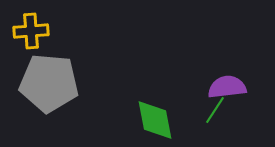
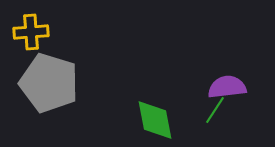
yellow cross: moved 1 px down
gray pentagon: rotated 12 degrees clockwise
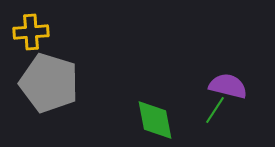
purple semicircle: moved 1 px right, 1 px up; rotated 21 degrees clockwise
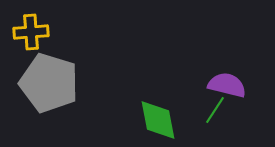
purple semicircle: moved 1 px left, 1 px up
green diamond: moved 3 px right
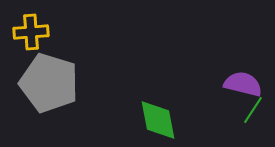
purple semicircle: moved 16 px right, 1 px up
green line: moved 38 px right
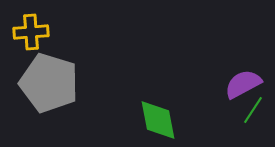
purple semicircle: rotated 42 degrees counterclockwise
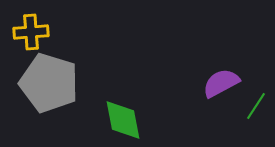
purple semicircle: moved 22 px left, 1 px up
green line: moved 3 px right, 4 px up
green diamond: moved 35 px left
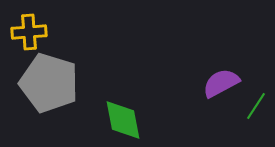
yellow cross: moved 2 px left
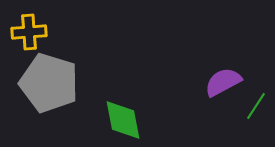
purple semicircle: moved 2 px right, 1 px up
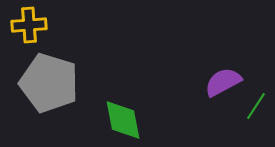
yellow cross: moved 7 px up
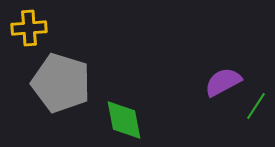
yellow cross: moved 3 px down
gray pentagon: moved 12 px right
green diamond: moved 1 px right
